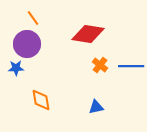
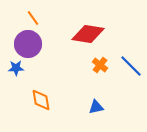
purple circle: moved 1 px right
blue line: rotated 45 degrees clockwise
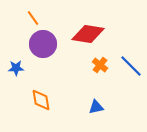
purple circle: moved 15 px right
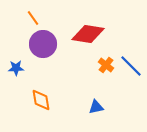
orange cross: moved 6 px right
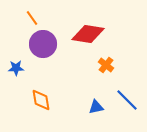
orange line: moved 1 px left
blue line: moved 4 px left, 34 px down
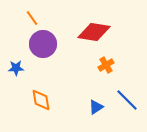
red diamond: moved 6 px right, 2 px up
orange cross: rotated 21 degrees clockwise
blue triangle: rotated 21 degrees counterclockwise
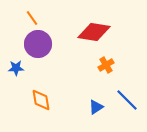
purple circle: moved 5 px left
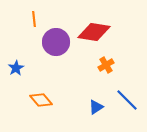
orange line: moved 2 px right, 1 px down; rotated 28 degrees clockwise
purple circle: moved 18 px right, 2 px up
blue star: rotated 28 degrees counterclockwise
orange diamond: rotated 30 degrees counterclockwise
